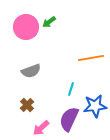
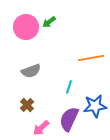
cyan line: moved 2 px left, 2 px up
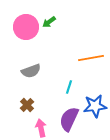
pink arrow: rotated 120 degrees clockwise
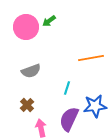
green arrow: moved 1 px up
cyan line: moved 2 px left, 1 px down
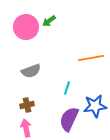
brown cross: rotated 32 degrees clockwise
pink arrow: moved 15 px left
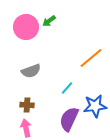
orange line: rotated 30 degrees counterclockwise
cyan line: rotated 24 degrees clockwise
brown cross: rotated 16 degrees clockwise
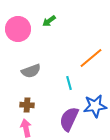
pink circle: moved 8 px left, 2 px down
cyan line: moved 2 px right, 5 px up; rotated 56 degrees counterclockwise
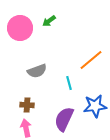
pink circle: moved 2 px right, 1 px up
orange line: moved 2 px down
gray semicircle: moved 6 px right
purple semicircle: moved 5 px left
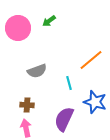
pink circle: moved 2 px left
blue star: moved 4 px up; rotated 25 degrees clockwise
